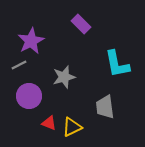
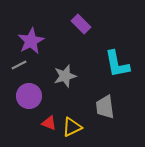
gray star: moved 1 px right, 1 px up
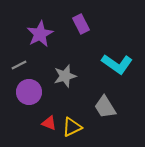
purple rectangle: rotated 18 degrees clockwise
purple star: moved 9 px right, 7 px up
cyan L-shape: rotated 44 degrees counterclockwise
purple circle: moved 4 px up
gray trapezoid: rotated 25 degrees counterclockwise
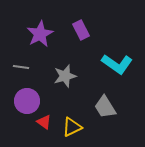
purple rectangle: moved 6 px down
gray line: moved 2 px right, 2 px down; rotated 35 degrees clockwise
purple circle: moved 2 px left, 9 px down
red triangle: moved 5 px left, 1 px up; rotated 14 degrees clockwise
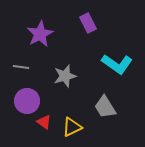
purple rectangle: moved 7 px right, 7 px up
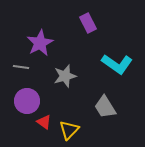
purple star: moved 9 px down
yellow triangle: moved 3 px left, 3 px down; rotated 20 degrees counterclockwise
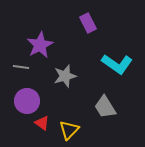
purple star: moved 2 px down
red triangle: moved 2 px left, 1 px down
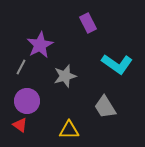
gray line: rotated 70 degrees counterclockwise
red triangle: moved 22 px left, 2 px down
yellow triangle: rotated 45 degrees clockwise
